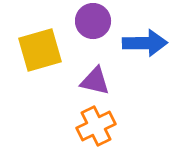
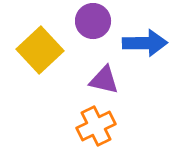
yellow square: rotated 27 degrees counterclockwise
purple triangle: moved 9 px right, 1 px up
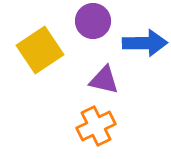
yellow square: rotated 9 degrees clockwise
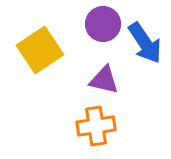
purple circle: moved 10 px right, 3 px down
blue arrow: rotated 57 degrees clockwise
orange cross: rotated 18 degrees clockwise
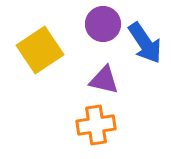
orange cross: moved 1 px up
